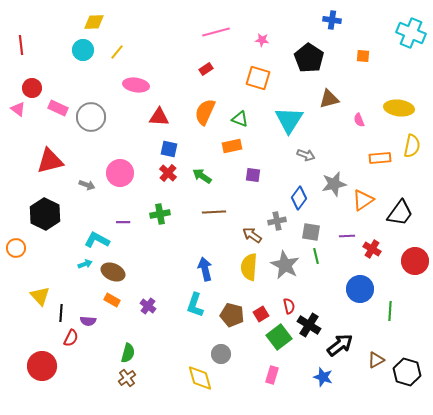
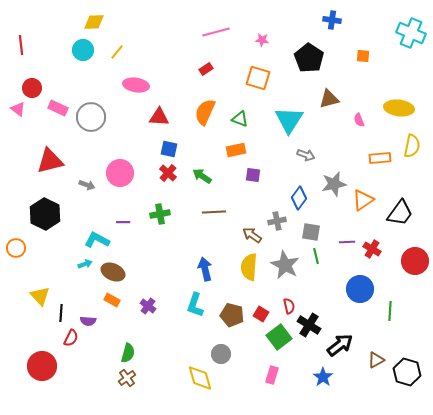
orange rectangle at (232, 146): moved 4 px right, 4 px down
purple line at (347, 236): moved 6 px down
red square at (261, 314): rotated 28 degrees counterclockwise
blue star at (323, 377): rotated 18 degrees clockwise
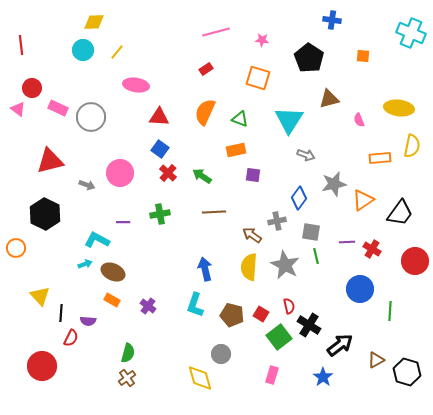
blue square at (169, 149): moved 9 px left; rotated 24 degrees clockwise
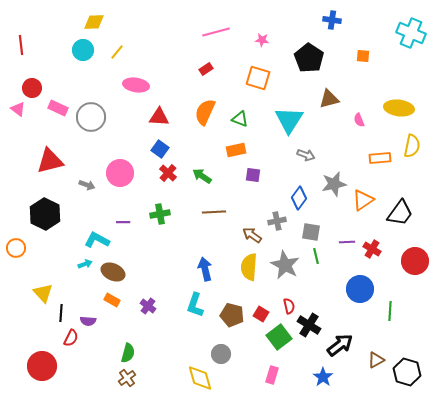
yellow triangle at (40, 296): moved 3 px right, 3 px up
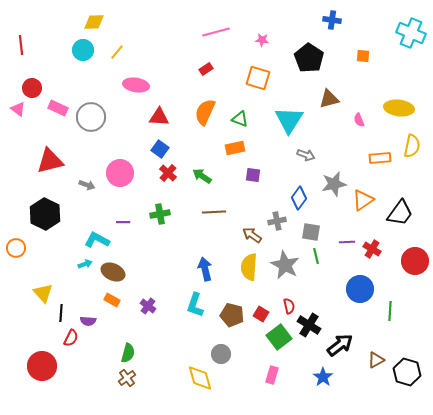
orange rectangle at (236, 150): moved 1 px left, 2 px up
